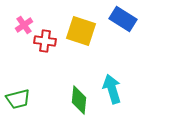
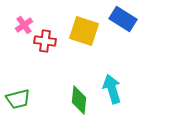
yellow square: moved 3 px right
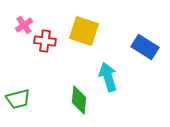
blue rectangle: moved 22 px right, 28 px down
cyan arrow: moved 4 px left, 12 px up
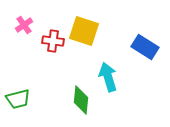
red cross: moved 8 px right
green diamond: moved 2 px right
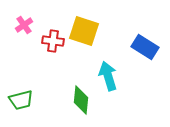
cyan arrow: moved 1 px up
green trapezoid: moved 3 px right, 1 px down
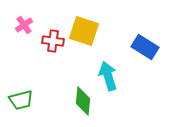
green diamond: moved 2 px right, 1 px down
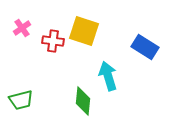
pink cross: moved 2 px left, 3 px down
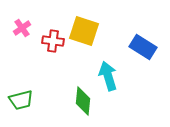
blue rectangle: moved 2 px left
